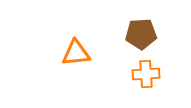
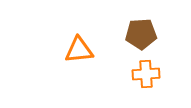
orange triangle: moved 3 px right, 3 px up
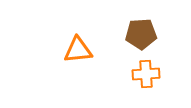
orange triangle: moved 1 px left
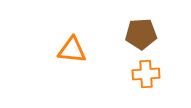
orange triangle: moved 6 px left; rotated 12 degrees clockwise
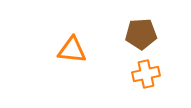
orange cross: rotated 8 degrees counterclockwise
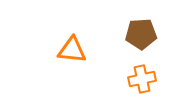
orange cross: moved 4 px left, 5 px down
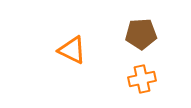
orange triangle: rotated 20 degrees clockwise
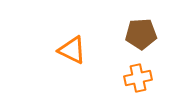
orange cross: moved 4 px left, 1 px up
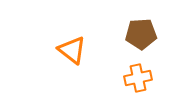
orange triangle: rotated 12 degrees clockwise
